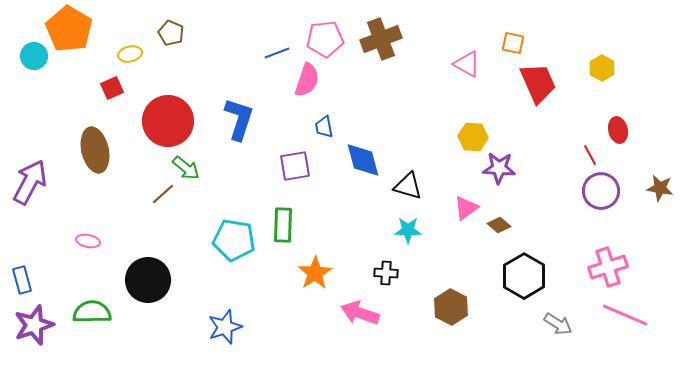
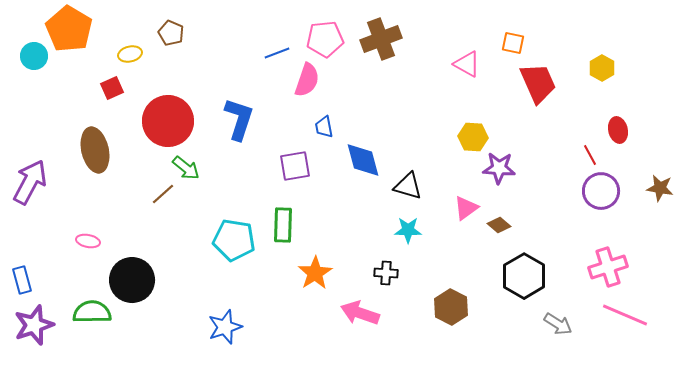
black circle at (148, 280): moved 16 px left
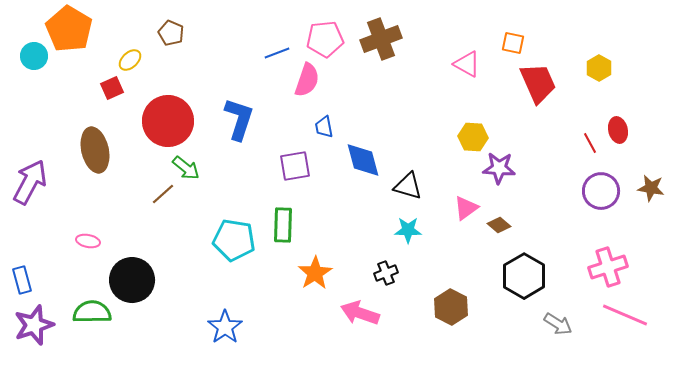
yellow ellipse at (130, 54): moved 6 px down; rotated 30 degrees counterclockwise
yellow hexagon at (602, 68): moved 3 px left
red line at (590, 155): moved 12 px up
brown star at (660, 188): moved 9 px left
black cross at (386, 273): rotated 25 degrees counterclockwise
blue star at (225, 327): rotated 16 degrees counterclockwise
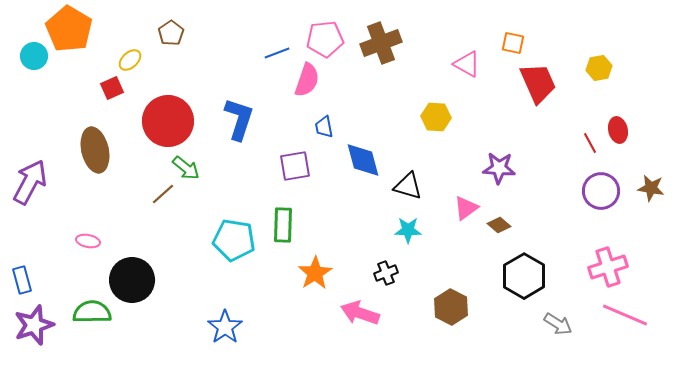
brown pentagon at (171, 33): rotated 15 degrees clockwise
brown cross at (381, 39): moved 4 px down
yellow hexagon at (599, 68): rotated 20 degrees clockwise
yellow hexagon at (473, 137): moved 37 px left, 20 px up
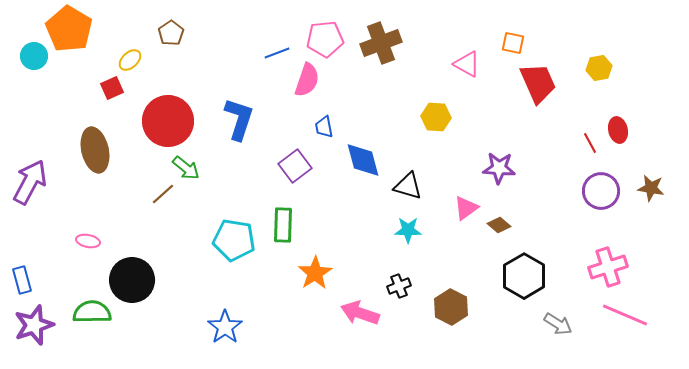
purple square at (295, 166): rotated 28 degrees counterclockwise
black cross at (386, 273): moved 13 px right, 13 px down
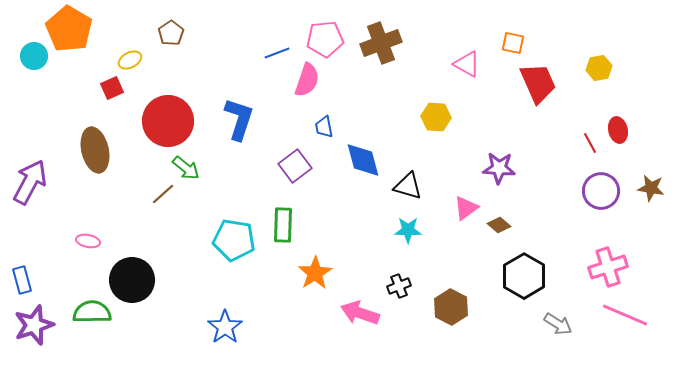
yellow ellipse at (130, 60): rotated 15 degrees clockwise
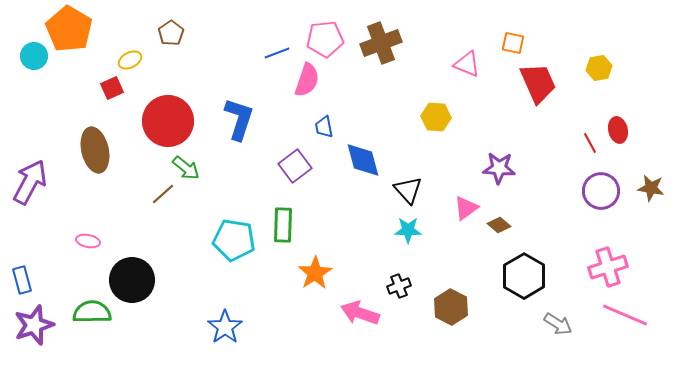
pink triangle at (467, 64): rotated 8 degrees counterclockwise
black triangle at (408, 186): moved 4 px down; rotated 32 degrees clockwise
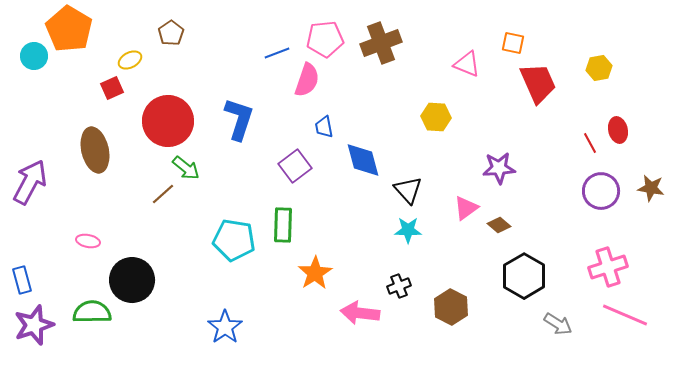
purple star at (499, 168): rotated 8 degrees counterclockwise
pink arrow at (360, 313): rotated 12 degrees counterclockwise
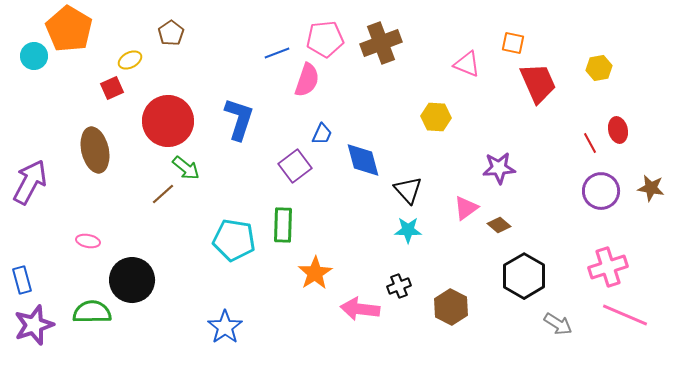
blue trapezoid at (324, 127): moved 2 px left, 7 px down; rotated 145 degrees counterclockwise
pink arrow at (360, 313): moved 4 px up
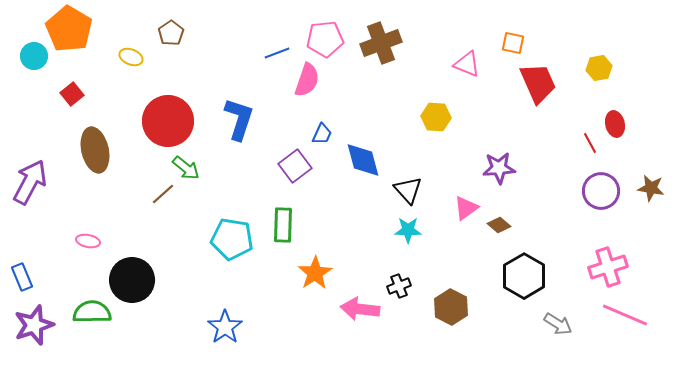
yellow ellipse at (130, 60): moved 1 px right, 3 px up; rotated 50 degrees clockwise
red square at (112, 88): moved 40 px left, 6 px down; rotated 15 degrees counterclockwise
red ellipse at (618, 130): moved 3 px left, 6 px up
cyan pentagon at (234, 240): moved 2 px left, 1 px up
blue rectangle at (22, 280): moved 3 px up; rotated 8 degrees counterclockwise
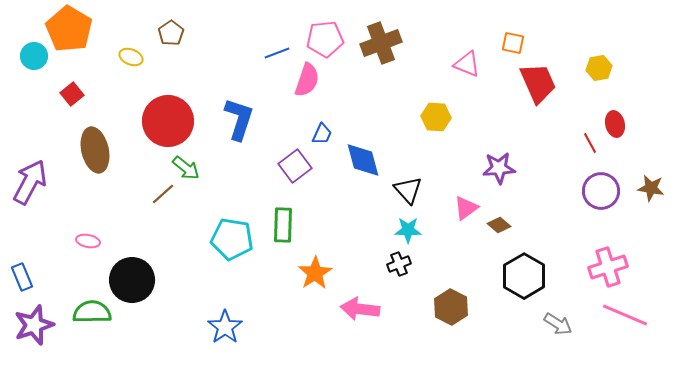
black cross at (399, 286): moved 22 px up
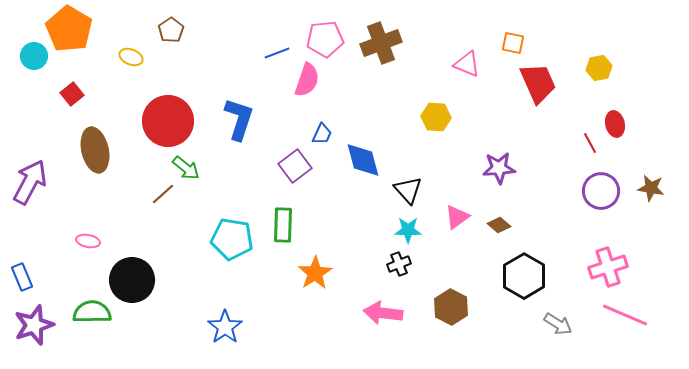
brown pentagon at (171, 33): moved 3 px up
pink triangle at (466, 208): moved 9 px left, 9 px down
pink arrow at (360, 309): moved 23 px right, 4 px down
